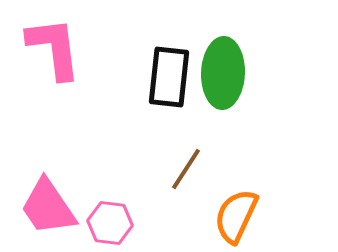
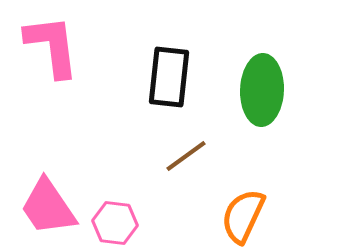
pink L-shape: moved 2 px left, 2 px up
green ellipse: moved 39 px right, 17 px down
brown line: moved 13 px up; rotated 21 degrees clockwise
orange semicircle: moved 7 px right
pink hexagon: moved 5 px right
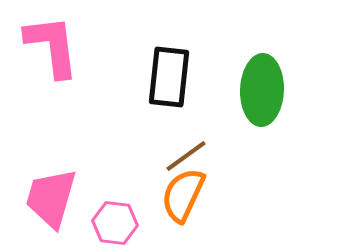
pink trapezoid: moved 3 px right, 9 px up; rotated 50 degrees clockwise
orange semicircle: moved 60 px left, 21 px up
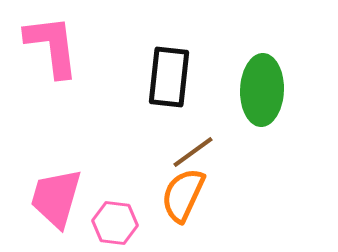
brown line: moved 7 px right, 4 px up
pink trapezoid: moved 5 px right
